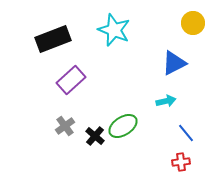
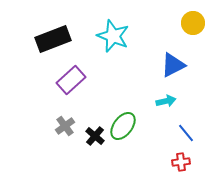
cyan star: moved 1 px left, 6 px down
blue triangle: moved 1 px left, 2 px down
green ellipse: rotated 20 degrees counterclockwise
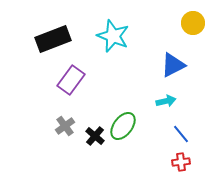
purple rectangle: rotated 12 degrees counterclockwise
blue line: moved 5 px left, 1 px down
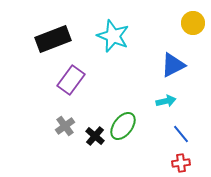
red cross: moved 1 px down
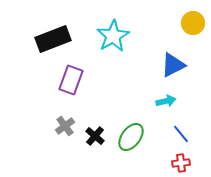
cyan star: rotated 20 degrees clockwise
purple rectangle: rotated 16 degrees counterclockwise
green ellipse: moved 8 px right, 11 px down
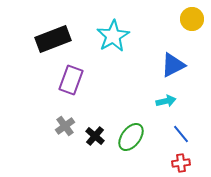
yellow circle: moved 1 px left, 4 px up
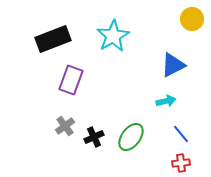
black cross: moved 1 px left, 1 px down; rotated 24 degrees clockwise
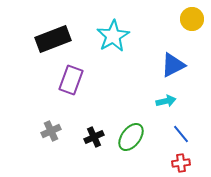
gray cross: moved 14 px left, 5 px down; rotated 12 degrees clockwise
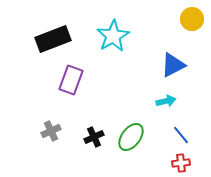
blue line: moved 1 px down
